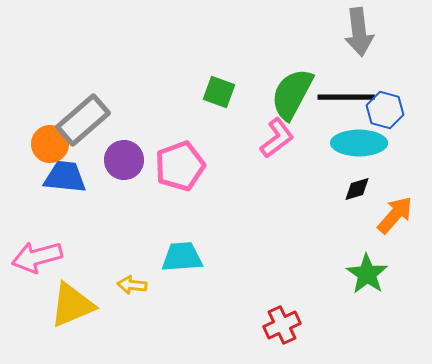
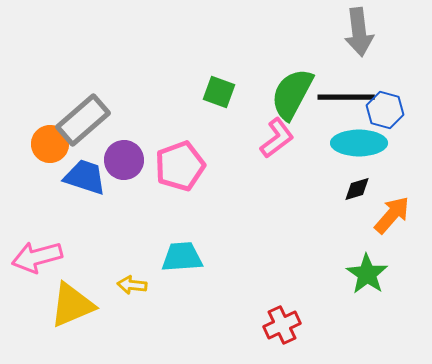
blue trapezoid: moved 20 px right; rotated 12 degrees clockwise
orange arrow: moved 3 px left
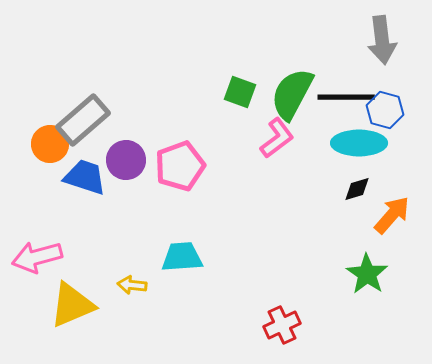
gray arrow: moved 23 px right, 8 px down
green square: moved 21 px right
purple circle: moved 2 px right
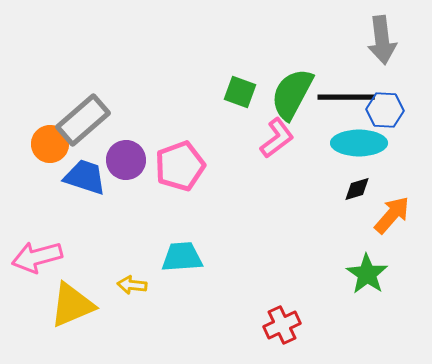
blue hexagon: rotated 12 degrees counterclockwise
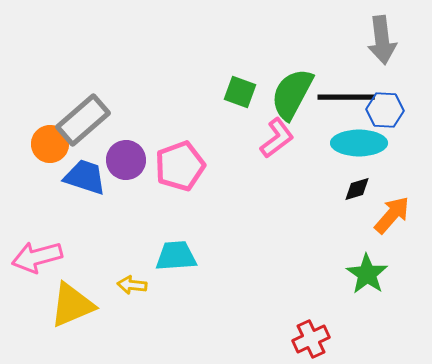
cyan trapezoid: moved 6 px left, 1 px up
red cross: moved 29 px right, 14 px down
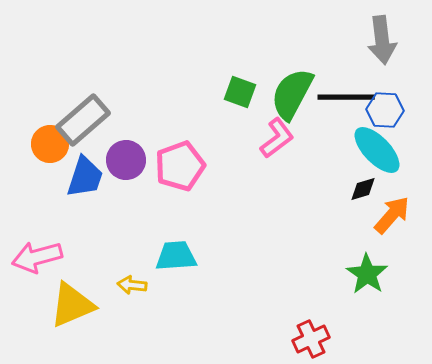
cyan ellipse: moved 18 px right, 7 px down; rotated 46 degrees clockwise
blue trapezoid: rotated 90 degrees clockwise
black diamond: moved 6 px right
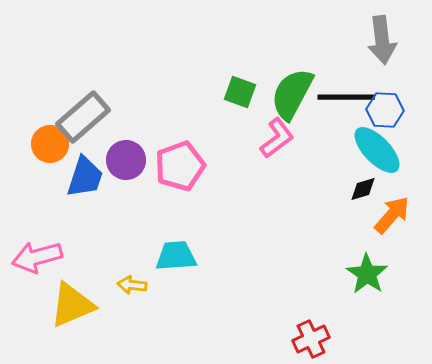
gray rectangle: moved 3 px up
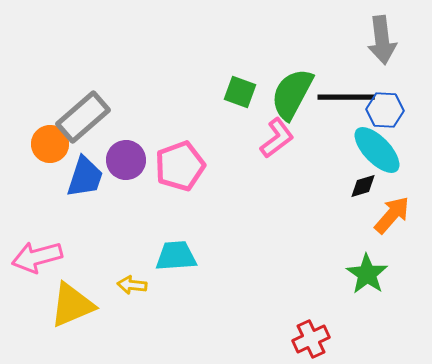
black diamond: moved 3 px up
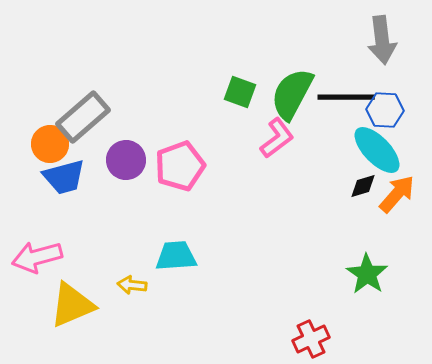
blue trapezoid: moved 21 px left; rotated 57 degrees clockwise
orange arrow: moved 5 px right, 21 px up
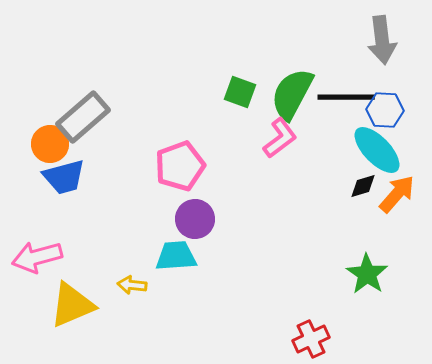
pink L-shape: moved 3 px right
purple circle: moved 69 px right, 59 px down
